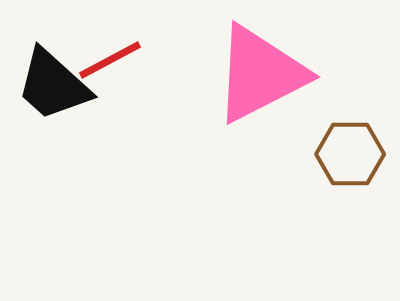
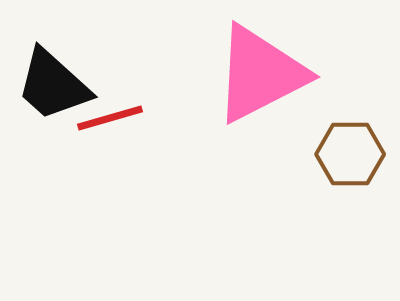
red line: moved 58 px down; rotated 12 degrees clockwise
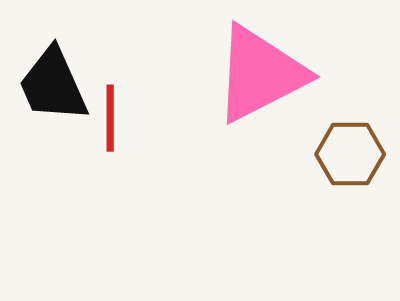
black trapezoid: rotated 24 degrees clockwise
red line: rotated 74 degrees counterclockwise
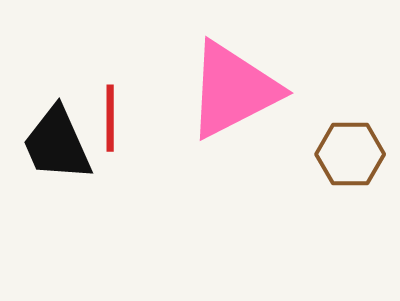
pink triangle: moved 27 px left, 16 px down
black trapezoid: moved 4 px right, 59 px down
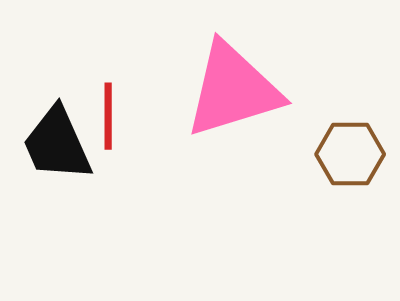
pink triangle: rotated 10 degrees clockwise
red line: moved 2 px left, 2 px up
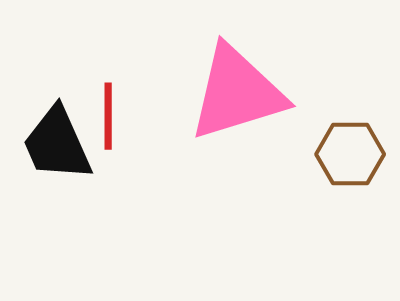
pink triangle: moved 4 px right, 3 px down
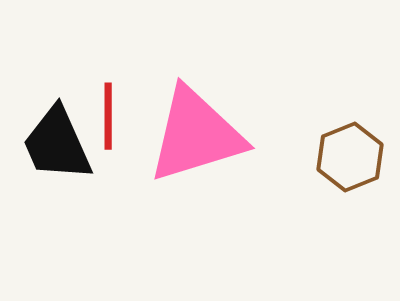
pink triangle: moved 41 px left, 42 px down
brown hexagon: moved 3 px down; rotated 22 degrees counterclockwise
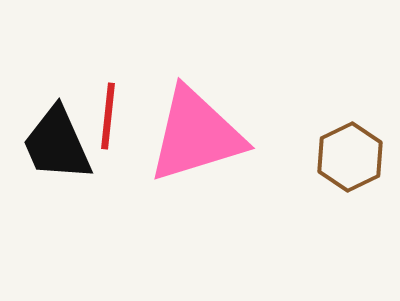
red line: rotated 6 degrees clockwise
brown hexagon: rotated 4 degrees counterclockwise
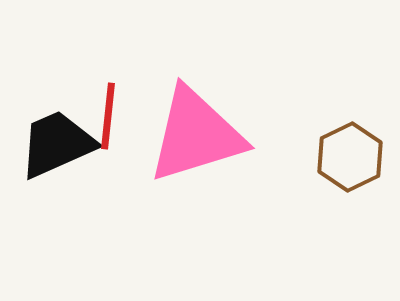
black trapezoid: rotated 90 degrees clockwise
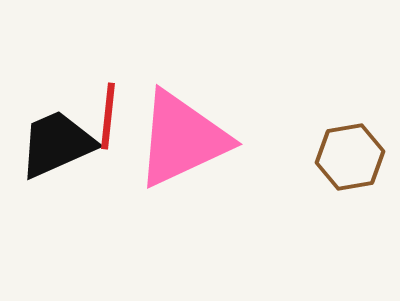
pink triangle: moved 14 px left, 4 px down; rotated 8 degrees counterclockwise
brown hexagon: rotated 16 degrees clockwise
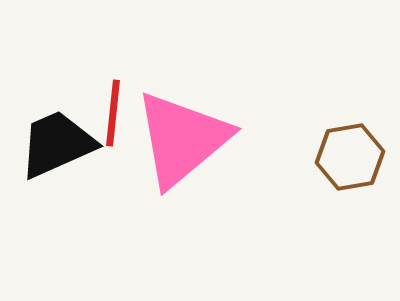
red line: moved 5 px right, 3 px up
pink triangle: rotated 15 degrees counterclockwise
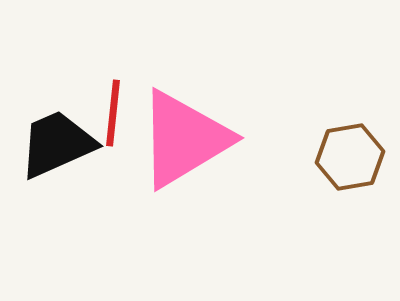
pink triangle: moved 2 px right; rotated 9 degrees clockwise
